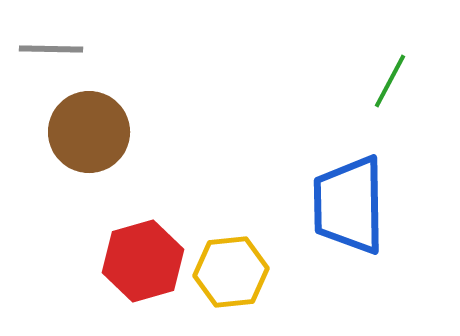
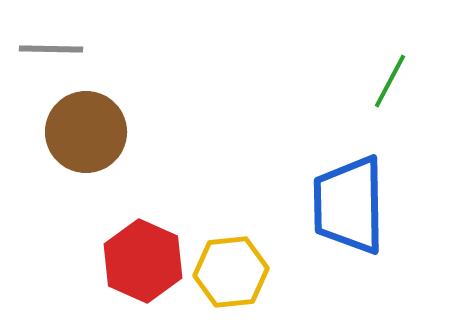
brown circle: moved 3 px left
red hexagon: rotated 20 degrees counterclockwise
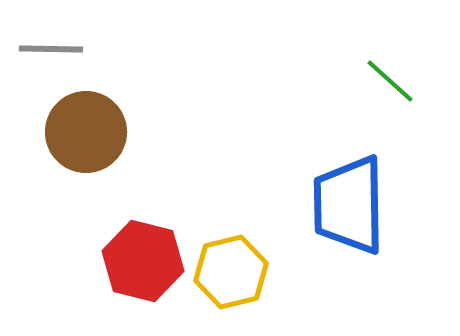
green line: rotated 76 degrees counterclockwise
red hexagon: rotated 10 degrees counterclockwise
yellow hexagon: rotated 8 degrees counterclockwise
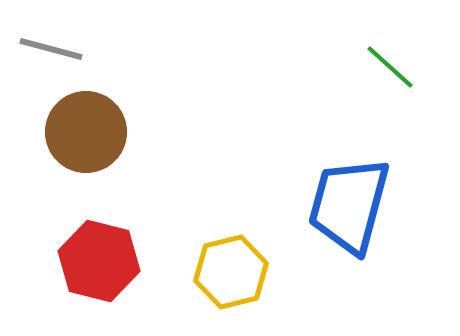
gray line: rotated 14 degrees clockwise
green line: moved 14 px up
blue trapezoid: rotated 16 degrees clockwise
red hexagon: moved 44 px left
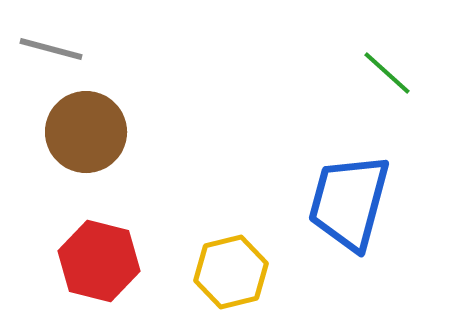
green line: moved 3 px left, 6 px down
blue trapezoid: moved 3 px up
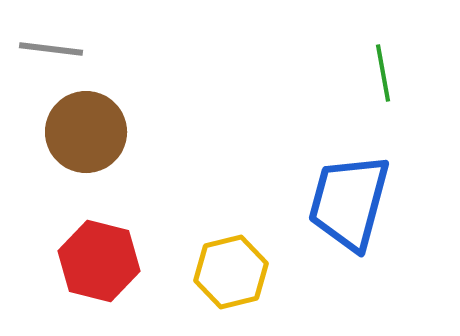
gray line: rotated 8 degrees counterclockwise
green line: moved 4 px left; rotated 38 degrees clockwise
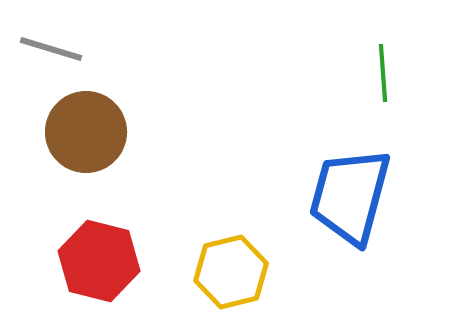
gray line: rotated 10 degrees clockwise
green line: rotated 6 degrees clockwise
blue trapezoid: moved 1 px right, 6 px up
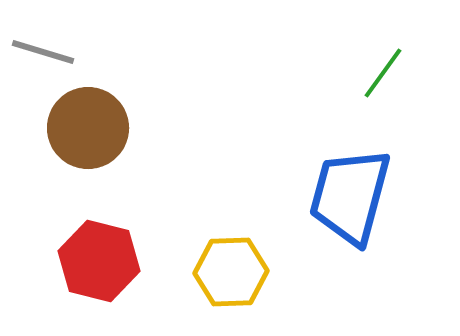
gray line: moved 8 px left, 3 px down
green line: rotated 40 degrees clockwise
brown circle: moved 2 px right, 4 px up
yellow hexagon: rotated 12 degrees clockwise
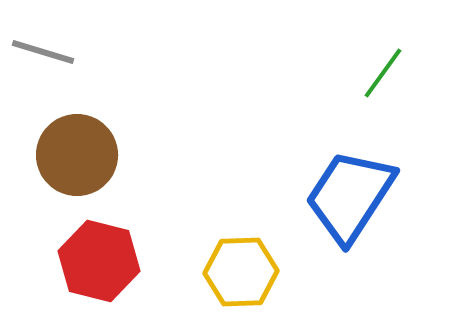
brown circle: moved 11 px left, 27 px down
blue trapezoid: rotated 18 degrees clockwise
yellow hexagon: moved 10 px right
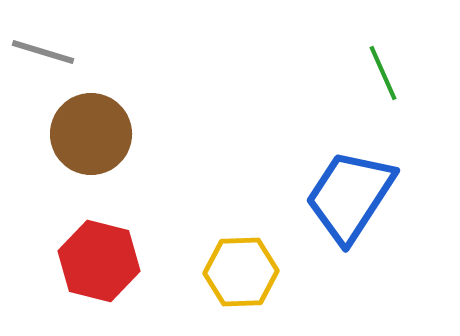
green line: rotated 60 degrees counterclockwise
brown circle: moved 14 px right, 21 px up
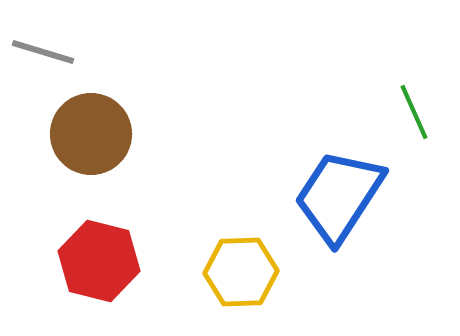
green line: moved 31 px right, 39 px down
blue trapezoid: moved 11 px left
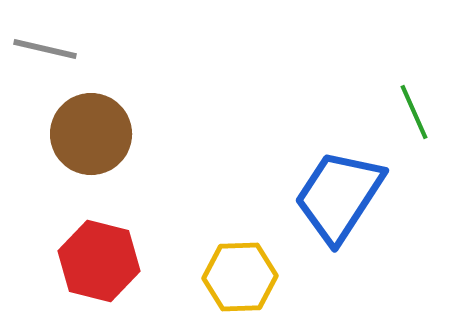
gray line: moved 2 px right, 3 px up; rotated 4 degrees counterclockwise
yellow hexagon: moved 1 px left, 5 px down
